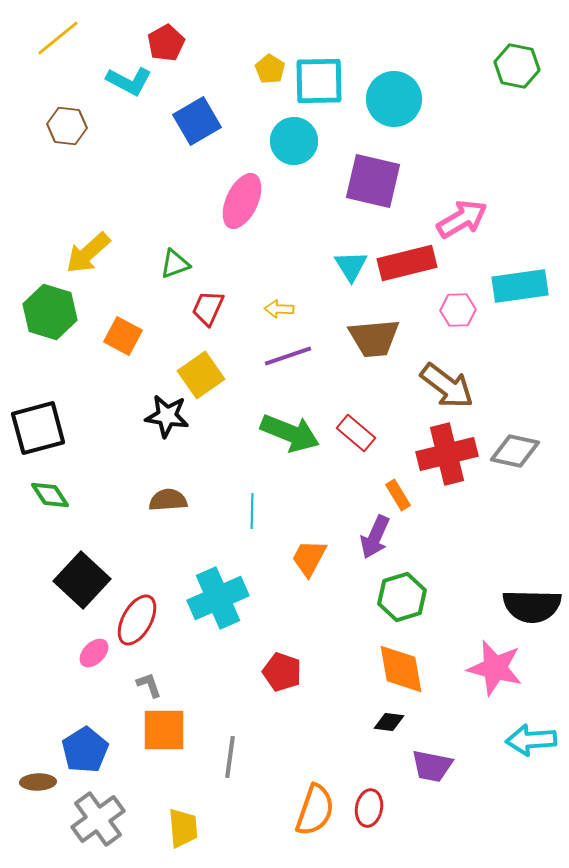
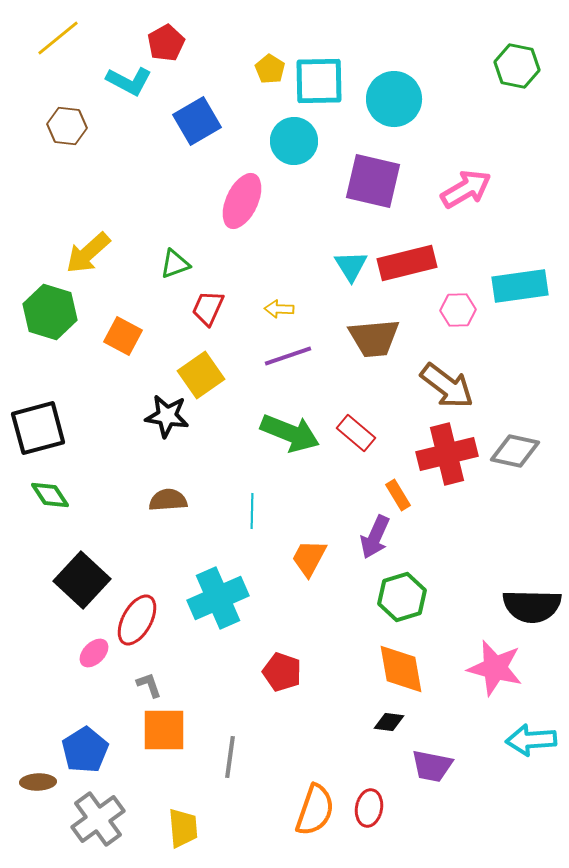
pink arrow at (462, 219): moved 4 px right, 30 px up
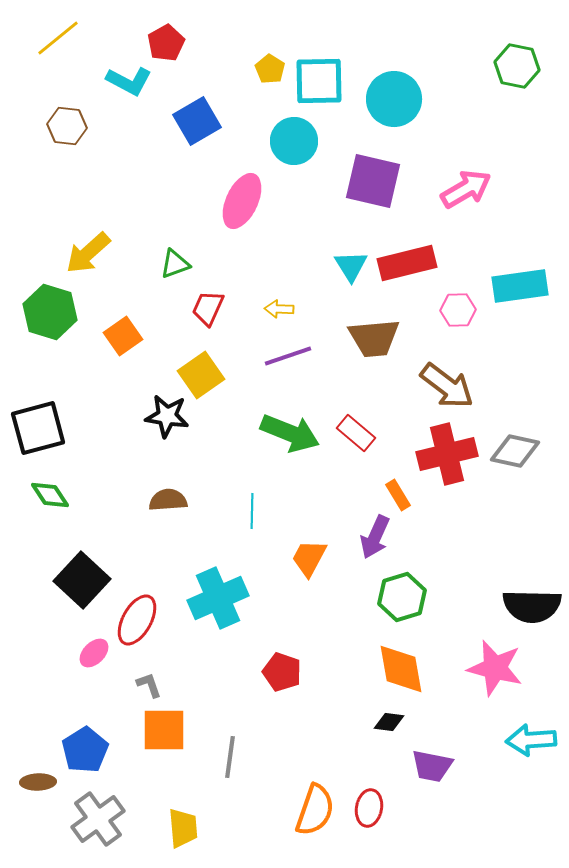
orange square at (123, 336): rotated 27 degrees clockwise
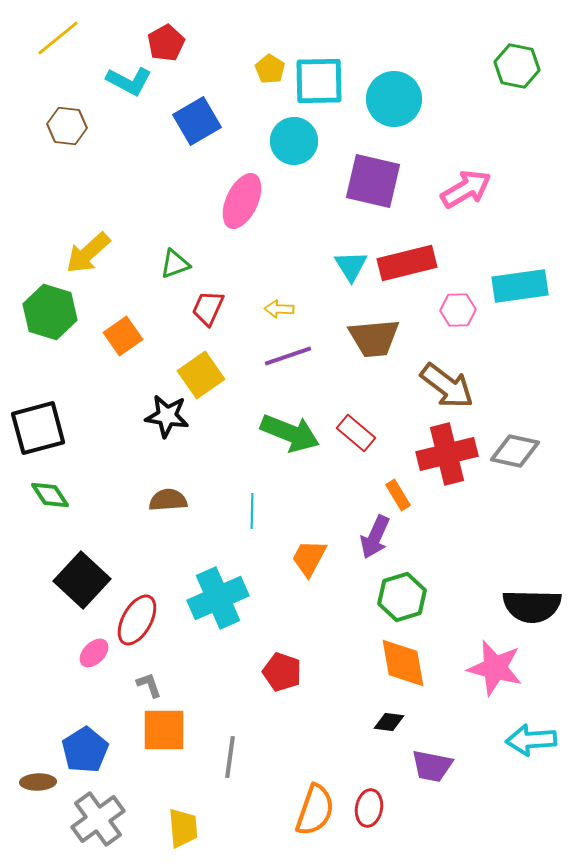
orange diamond at (401, 669): moved 2 px right, 6 px up
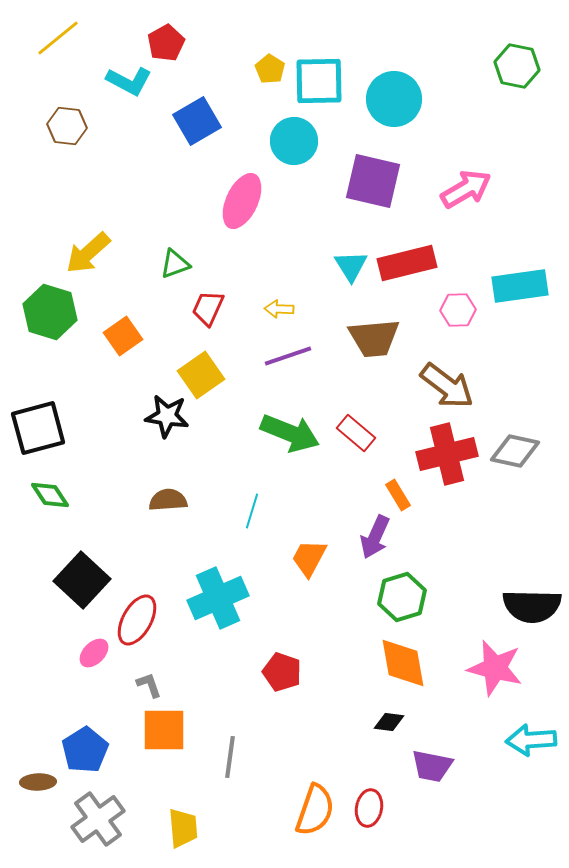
cyan line at (252, 511): rotated 16 degrees clockwise
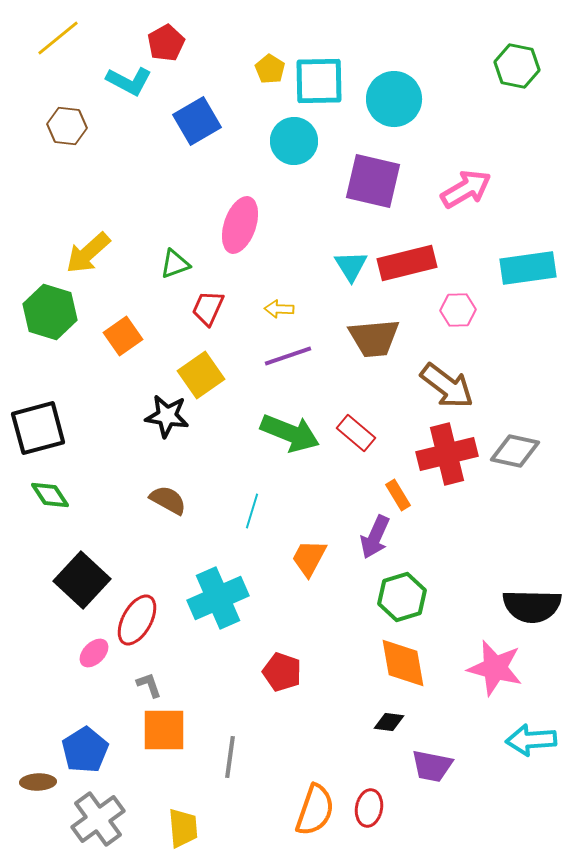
pink ellipse at (242, 201): moved 2 px left, 24 px down; rotated 6 degrees counterclockwise
cyan rectangle at (520, 286): moved 8 px right, 18 px up
brown semicircle at (168, 500): rotated 33 degrees clockwise
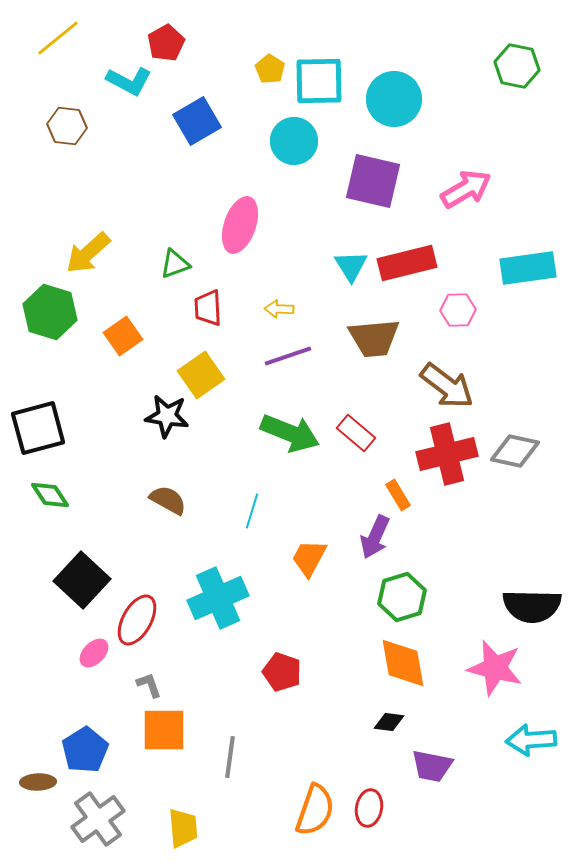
red trapezoid at (208, 308): rotated 27 degrees counterclockwise
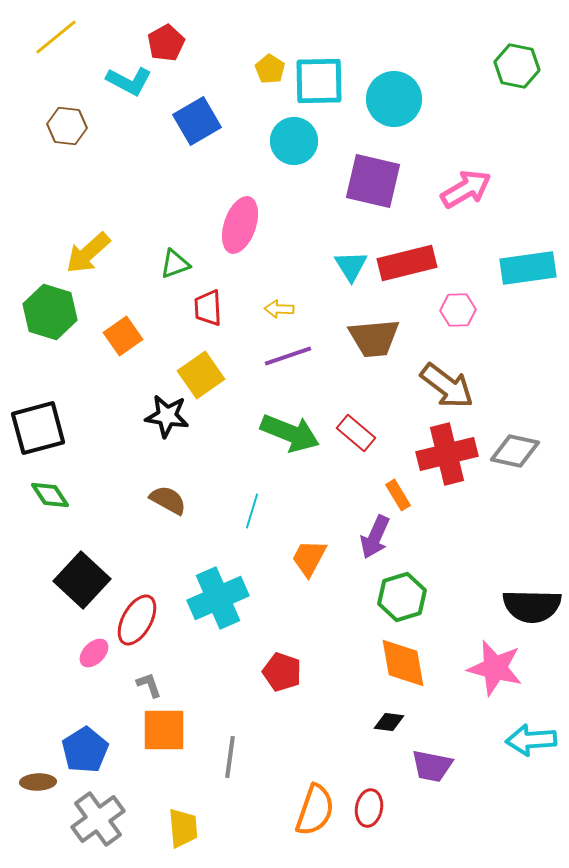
yellow line at (58, 38): moved 2 px left, 1 px up
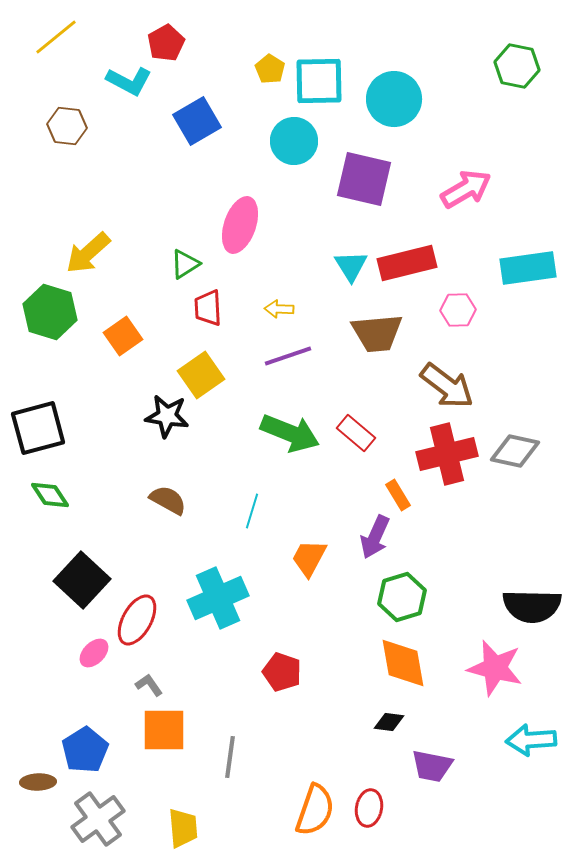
purple square at (373, 181): moved 9 px left, 2 px up
green triangle at (175, 264): moved 10 px right; rotated 12 degrees counterclockwise
brown trapezoid at (374, 338): moved 3 px right, 5 px up
gray L-shape at (149, 685): rotated 16 degrees counterclockwise
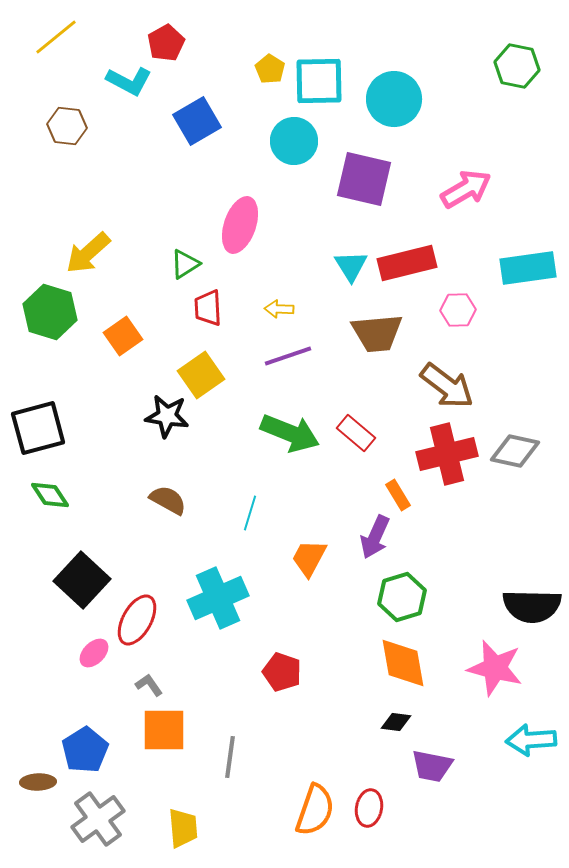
cyan line at (252, 511): moved 2 px left, 2 px down
black diamond at (389, 722): moved 7 px right
